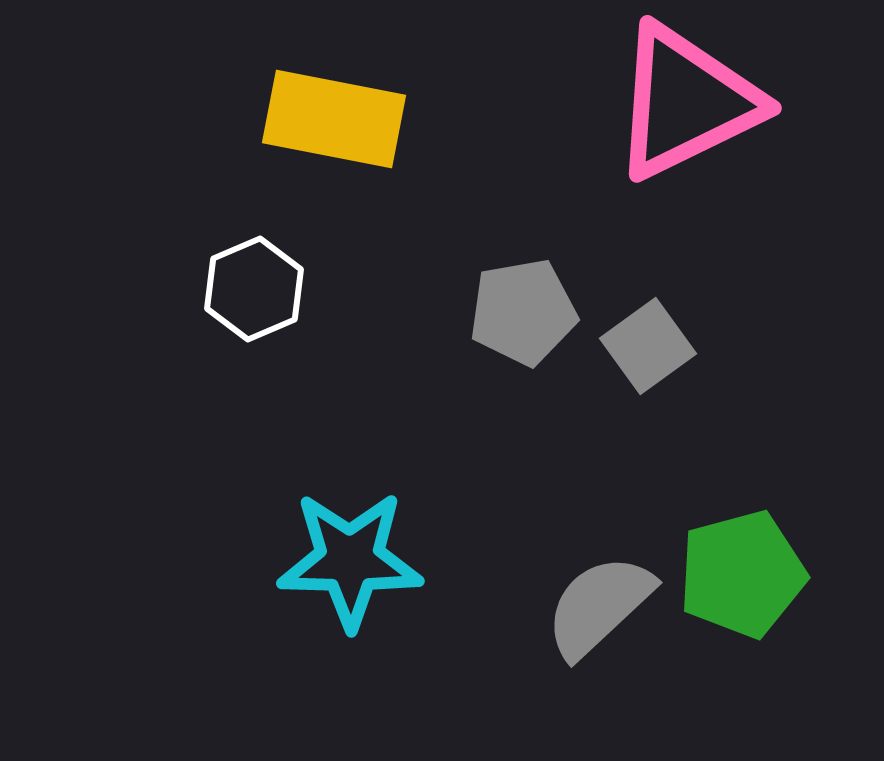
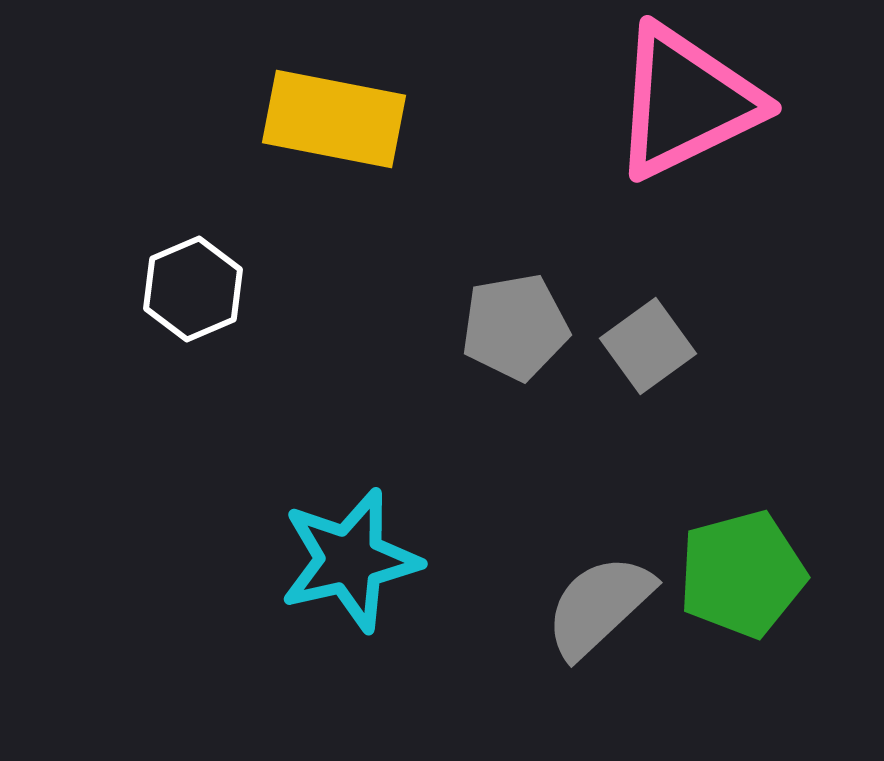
white hexagon: moved 61 px left
gray pentagon: moved 8 px left, 15 px down
cyan star: rotated 14 degrees counterclockwise
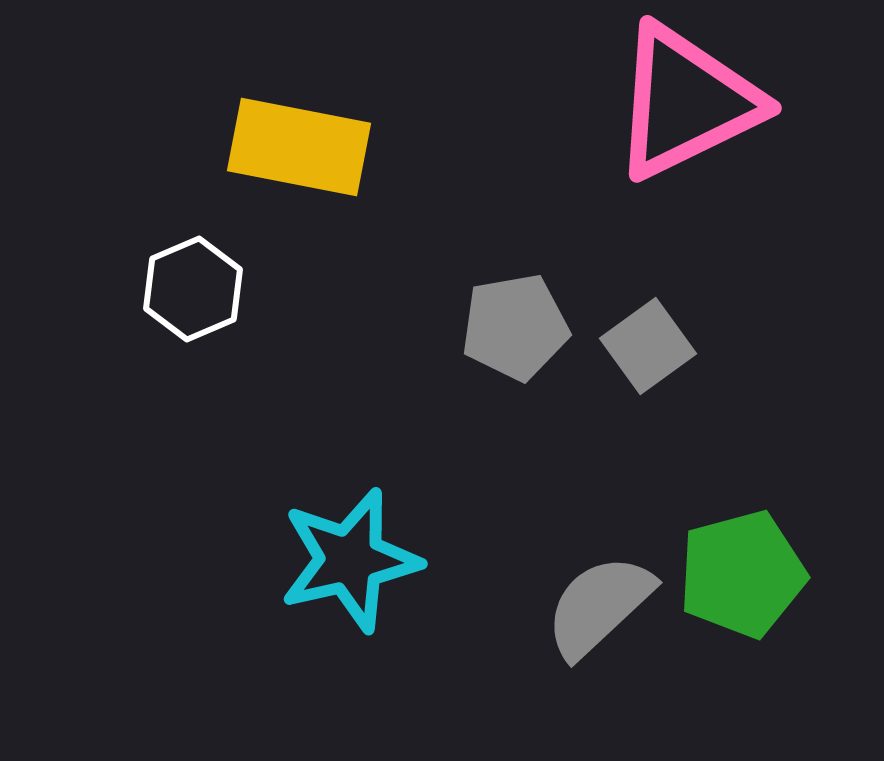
yellow rectangle: moved 35 px left, 28 px down
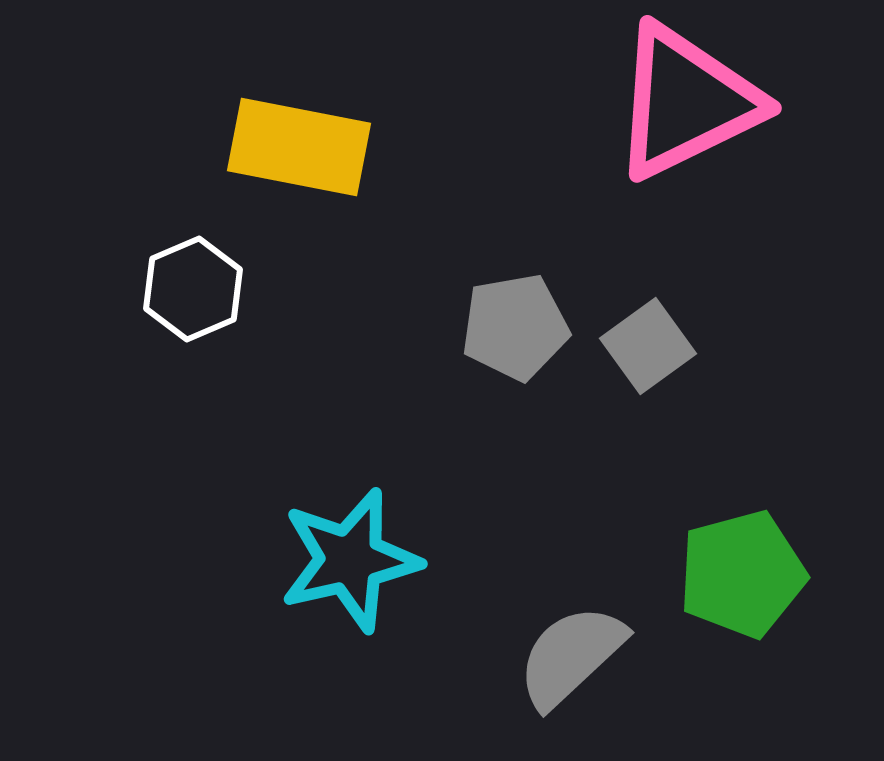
gray semicircle: moved 28 px left, 50 px down
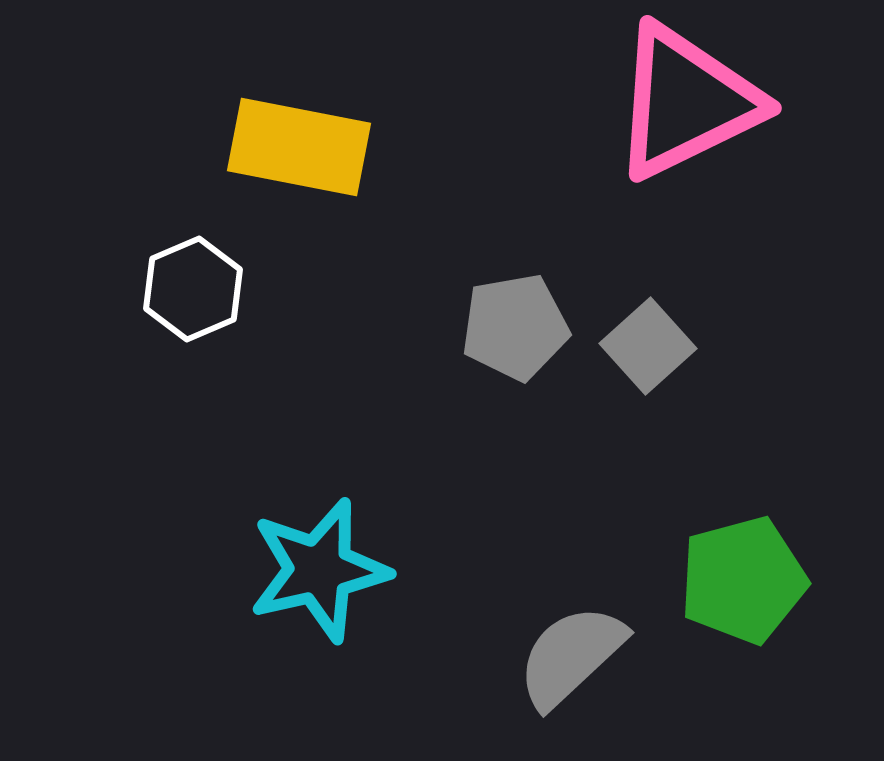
gray square: rotated 6 degrees counterclockwise
cyan star: moved 31 px left, 10 px down
green pentagon: moved 1 px right, 6 px down
